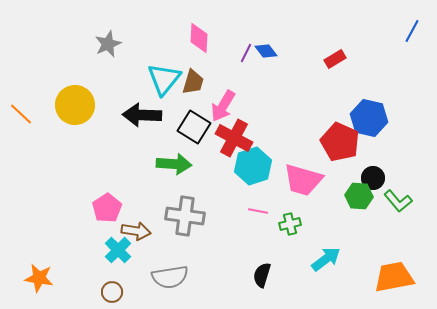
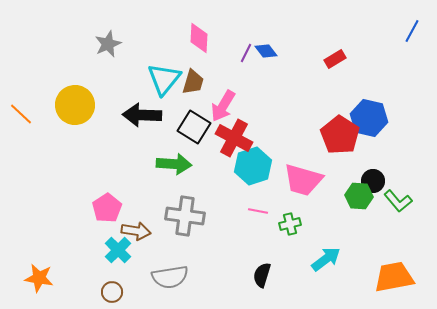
red pentagon: moved 7 px up; rotated 9 degrees clockwise
black circle: moved 3 px down
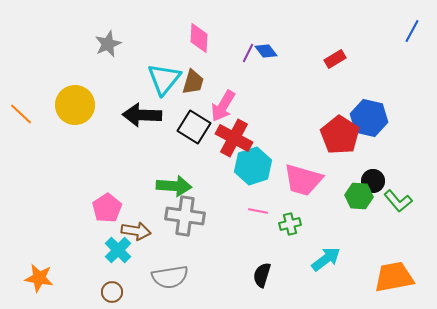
purple line: moved 2 px right
green arrow: moved 22 px down
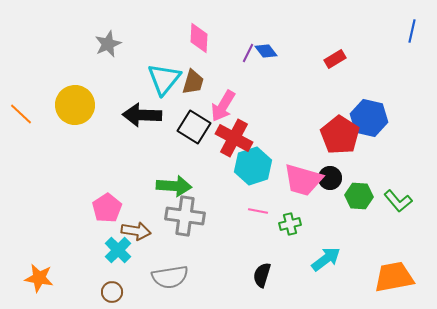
blue line: rotated 15 degrees counterclockwise
black circle: moved 43 px left, 3 px up
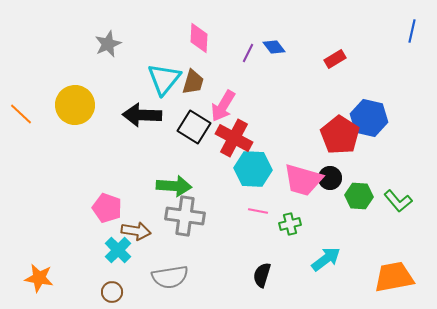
blue diamond: moved 8 px right, 4 px up
cyan hexagon: moved 3 px down; rotated 21 degrees clockwise
pink pentagon: rotated 20 degrees counterclockwise
